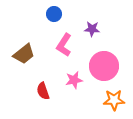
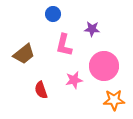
blue circle: moved 1 px left
pink L-shape: rotated 20 degrees counterclockwise
red semicircle: moved 2 px left, 1 px up
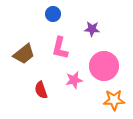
pink L-shape: moved 4 px left, 3 px down
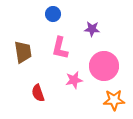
brown trapezoid: moved 1 px left, 2 px up; rotated 60 degrees counterclockwise
red semicircle: moved 3 px left, 3 px down
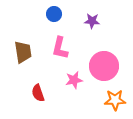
blue circle: moved 1 px right
purple star: moved 8 px up
orange star: moved 1 px right
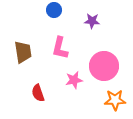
blue circle: moved 4 px up
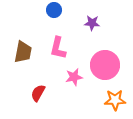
purple star: moved 2 px down
pink L-shape: moved 2 px left
brown trapezoid: rotated 20 degrees clockwise
pink circle: moved 1 px right, 1 px up
pink star: moved 3 px up
red semicircle: rotated 48 degrees clockwise
